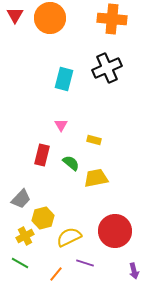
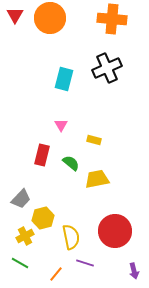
yellow trapezoid: moved 1 px right, 1 px down
yellow semicircle: moved 2 px right; rotated 105 degrees clockwise
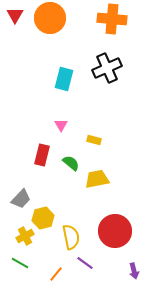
purple line: rotated 18 degrees clockwise
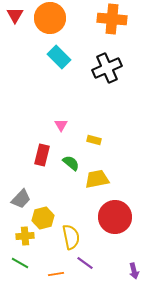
cyan rectangle: moved 5 px left, 22 px up; rotated 60 degrees counterclockwise
red circle: moved 14 px up
yellow cross: rotated 24 degrees clockwise
orange line: rotated 42 degrees clockwise
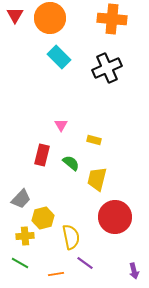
yellow trapezoid: rotated 65 degrees counterclockwise
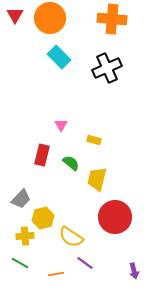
yellow semicircle: rotated 135 degrees clockwise
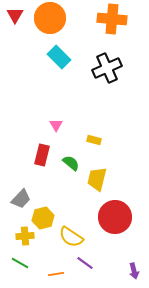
pink triangle: moved 5 px left
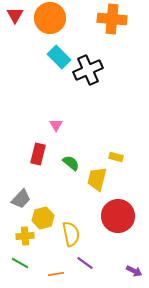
black cross: moved 19 px left, 2 px down
yellow rectangle: moved 22 px right, 17 px down
red rectangle: moved 4 px left, 1 px up
red circle: moved 3 px right, 1 px up
yellow semicircle: moved 3 px up; rotated 135 degrees counterclockwise
purple arrow: rotated 49 degrees counterclockwise
